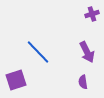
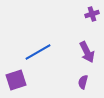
blue line: rotated 76 degrees counterclockwise
purple semicircle: rotated 24 degrees clockwise
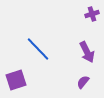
blue line: moved 3 px up; rotated 76 degrees clockwise
purple semicircle: rotated 24 degrees clockwise
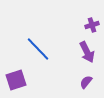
purple cross: moved 11 px down
purple semicircle: moved 3 px right
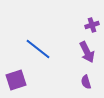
blue line: rotated 8 degrees counterclockwise
purple semicircle: rotated 56 degrees counterclockwise
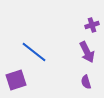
blue line: moved 4 px left, 3 px down
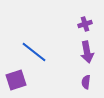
purple cross: moved 7 px left, 1 px up
purple arrow: rotated 15 degrees clockwise
purple semicircle: rotated 24 degrees clockwise
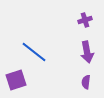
purple cross: moved 4 px up
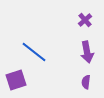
purple cross: rotated 24 degrees counterclockwise
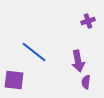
purple cross: moved 3 px right, 1 px down; rotated 24 degrees clockwise
purple arrow: moved 9 px left, 9 px down
purple square: moved 2 px left; rotated 25 degrees clockwise
